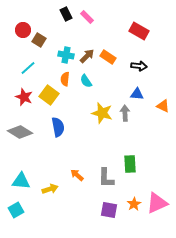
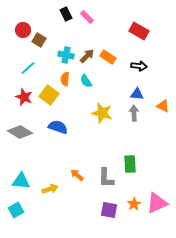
gray arrow: moved 9 px right
blue semicircle: rotated 60 degrees counterclockwise
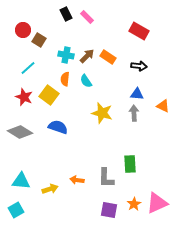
orange arrow: moved 5 px down; rotated 32 degrees counterclockwise
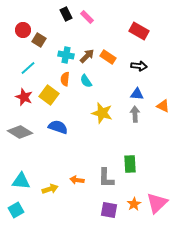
gray arrow: moved 1 px right, 1 px down
pink triangle: rotated 20 degrees counterclockwise
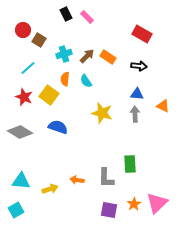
red rectangle: moved 3 px right, 3 px down
cyan cross: moved 2 px left, 1 px up; rotated 28 degrees counterclockwise
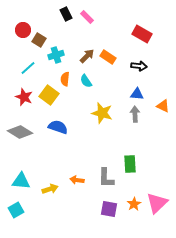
cyan cross: moved 8 px left, 1 px down
purple square: moved 1 px up
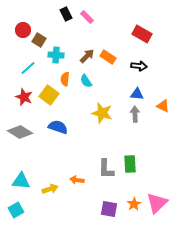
cyan cross: rotated 21 degrees clockwise
gray L-shape: moved 9 px up
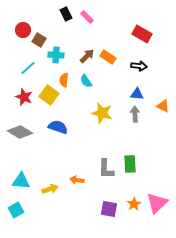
orange semicircle: moved 1 px left, 1 px down
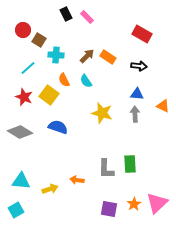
orange semicircle: rotated 32 degrees counterclockwise
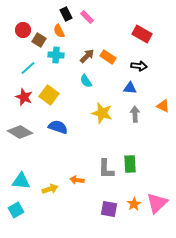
orange semicircle: moved 5 px left, 49 px up
blue triangle: moved 7 px left, 6 px up
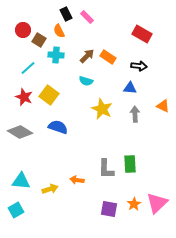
cyan semicircle: rotated 40 degrees counterclockwise
yellow star: moved 4 px up; rotated 10 degrees clockwise
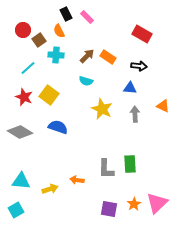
brown square: rotated 24 degrees clockwise
